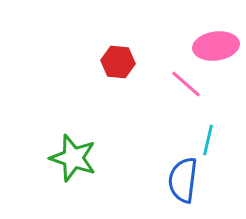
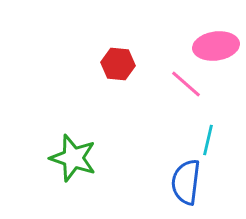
red hexagon: moved 2 px down
blue semicircle: moved 3 px right, 2 px down
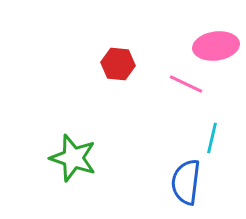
pink line: rotated 16 degrees counterclockwise
cyan line: moved 4 px right, 2 px up
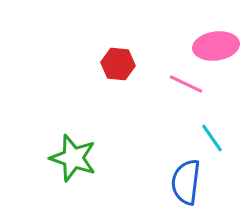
cyan line: rotated 48 degrees counterclockwise
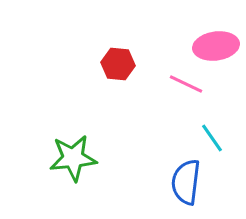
green star: rotated 24 degrees counterclockwise
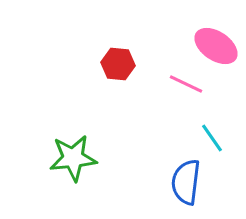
pink ellipse: rotated 42 degrees clockwise
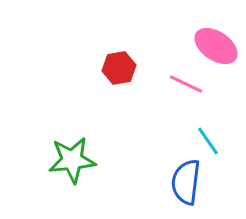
red hexagon: moved 1 px right, 4 px down; rotated 16 degrees counterclockwise
cyan line: moved 4 px left, 3 px down
green star: moved 1 px left, 2 px down
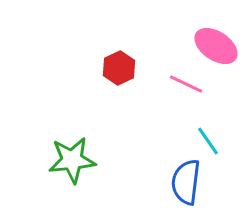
red hexagon: rotated 16 degrees counterclockwise
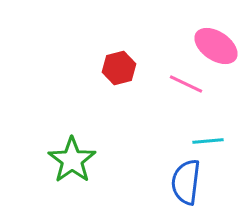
red hexagon: rotated 12 degrees clockwise
cyan line: rotated 60 degrees counterclockwise
green star: rotated 30 degrees counterclockwise
